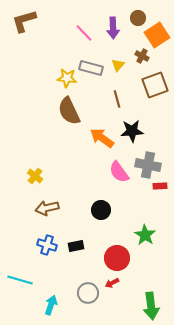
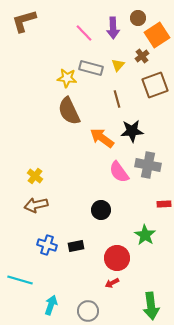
brown cross: rotated 24 degrees clockwise
red rectangle: moved 4 px right, 18 px down
brown arrow: moved 11 px left, 3 px up
gray circle: moved 18 px down
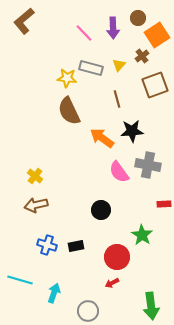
brown L-shape: rotated 24 degrees counterclockwise
yellow triangle: moved 1 px right
green star: moved 3 px left
red circle: moved 1 px up
cyan arrow: moved 3 px right, 12 px up
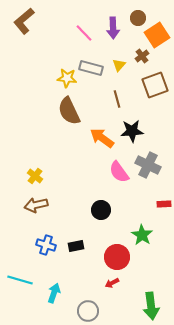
gray cross: rotated 15 degrees clockwise
blue cross: moved 1 px left
